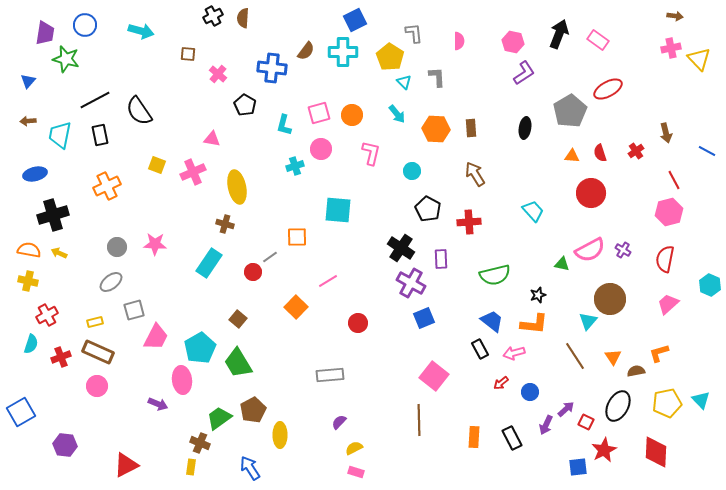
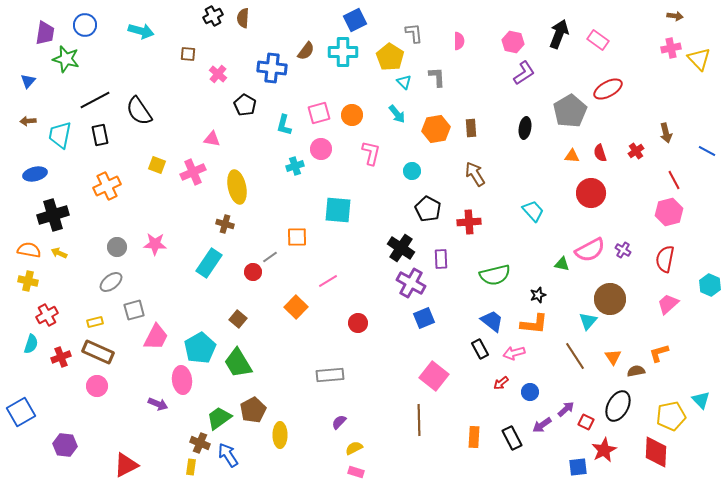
orange hexagon at (436, 129): rotated 12 degrees counterclockwise
yellow pentagon at (667, 403): moved 4 px right, 13 px down
purple arrow at (546, 425): moved 4 px left; rotated 30 degrees clockwise
blue arrow at (250, 468): moved 22 px left, 13 px up
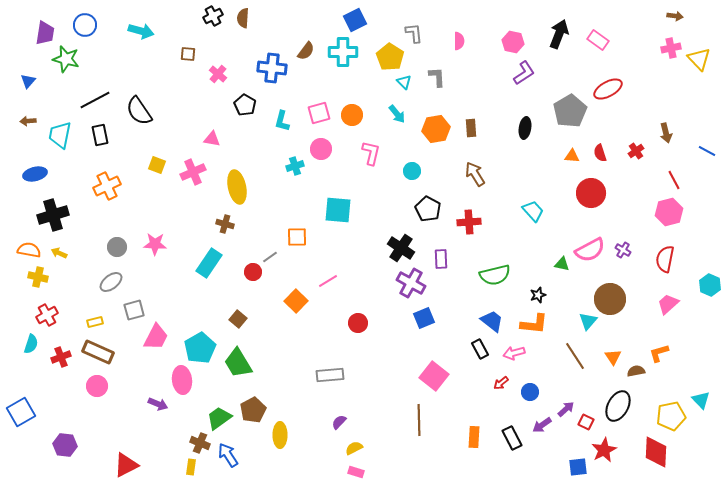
cyan L-shape at (284, 125): moved 2 px left, 4 px up
yellow cross at (28, 281): moved 10 px right, 4 px up
orange square at (296, 307): moved 6 px up
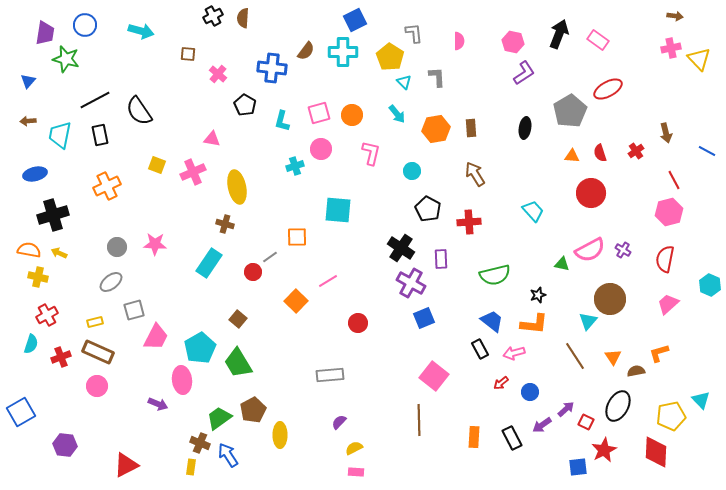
pink rectangle at (356, 472): rotated 14 degrees counterclockwise
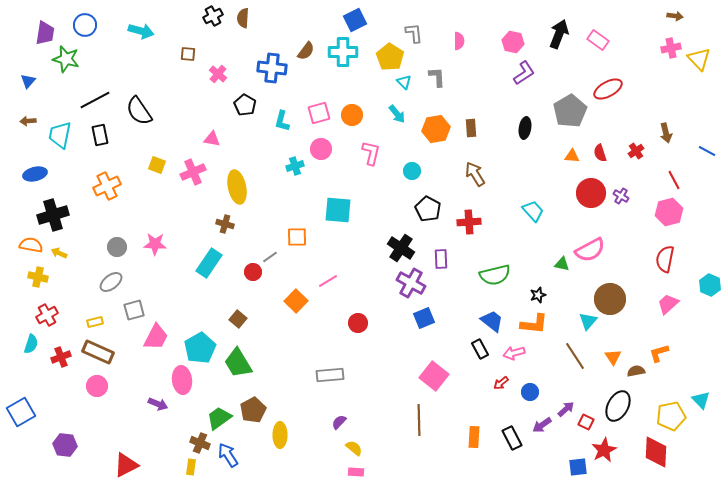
orange semicircle at (29, 250): moved 2 px right, 5 px up
purple cross at (623, 250): moved 2 px left, 54 px up
yellow semicircle at (354, 448): rotated 66 degrees clockwise
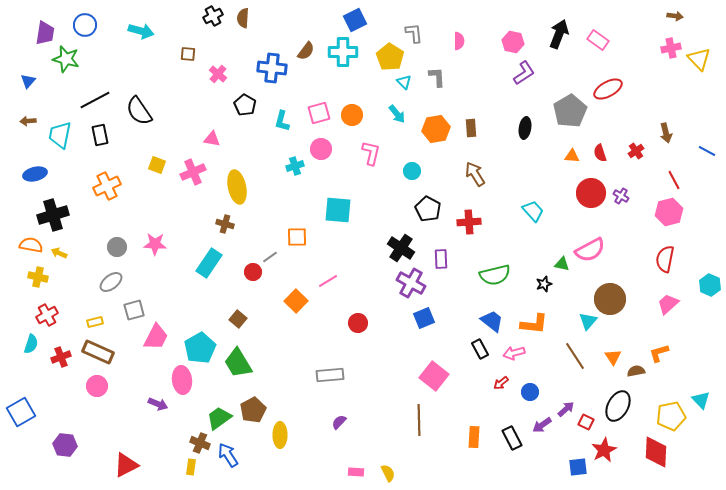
black star at (538, 295): moved 6 px right, 11 px up
yellow semicircle at (354, 448): moved 34 px right, 25 px down; rotated 24 degrees clockwise
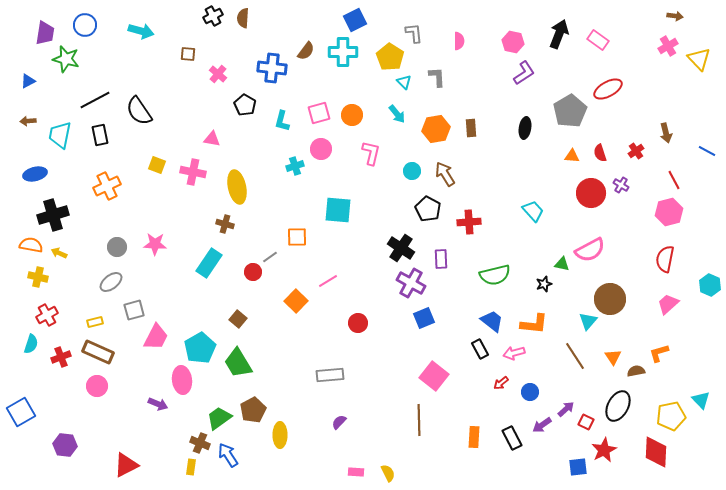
pink cross at (671, 48): moved 3 px left, 2 px up; rotated 18 degrees counterclockwise
blue triangle at (28, 81): rotated 21 degrees clockwise
pink cross at (193, 172): rotated 35 degrees clockwise
brown arrow at (475, 174): moved 30 px left
purple cross at (621, 196): moved 11 px up
